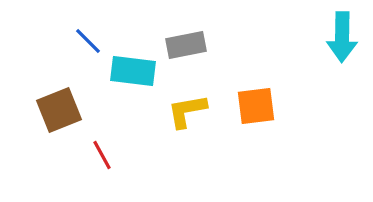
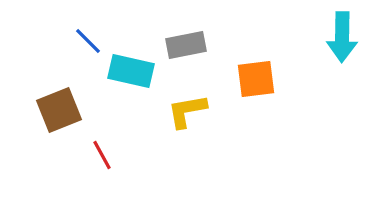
cyan rectangle: moved 2 px left; rotated 6 degrees clockwise
orange square: moved 27 px up
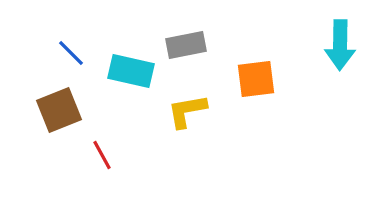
cyan arrow: moved 2 px left, 8 px down
blue line: moved 17 px left, 12 px down
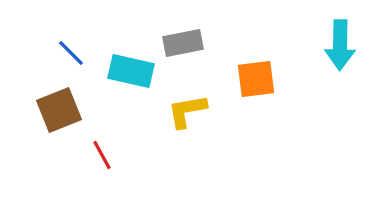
gray rectangle: moved 3 px left, 2 px up
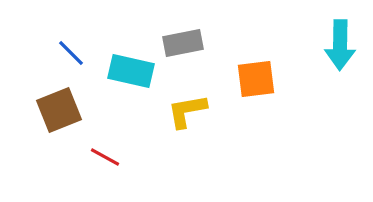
red line: moved 3 px right, 2 px down; rotated 32 degrees counterclockwise
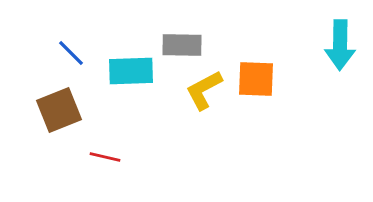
gray rectangle: moved 1 px left, 2 px down; rotated 12 degrees clockwise
cyan rectangle: rotated 15 degrees counterclockwise
orange square: rotated 9 degrees clockwise
yellow L-shape: moved 17 px right, 21 px up; rotated 18 degrees counterclockwise
red line: rotated 16 degrees counterclockwise
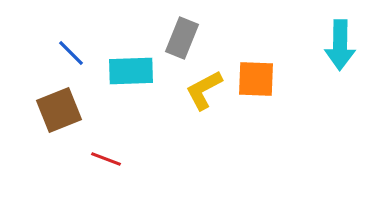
gray rectangle: moved 7 px up; rotated 69 degrees counterclockwise
red line: moved 1 px right, 2 px down; rotated 8 degrees clockwise
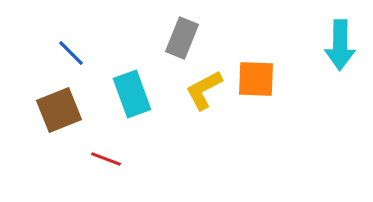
cyan rectangle: moved 1 px right, 23 px down; rotated 72 degrees clockwise
